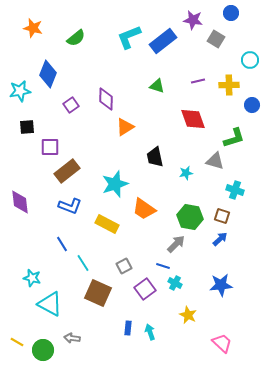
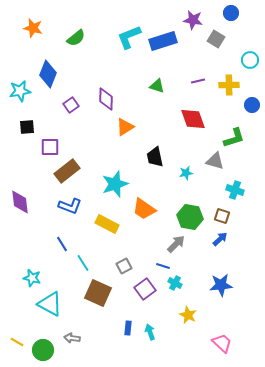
blue rectangle at (163, 41): rotated 20 degrees clockwise
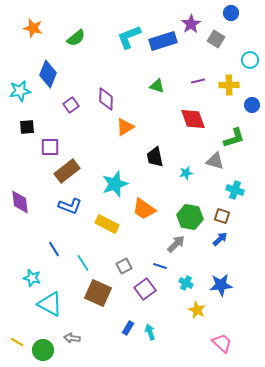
purple star at (193, 20): moved 2 px left, 4 px down; rotated 30 degrees clockwise
blue line at (62, 244): moved 8 px left, 5 px down
blue line at (163, 266): moved 3 px left
cyan cross at (175, 283): moved 11 px right
yellow star at (188, 315): moved 9 px right, 5 px up
blue rectangle at (128, 328): rotated 24 degrees clockwise
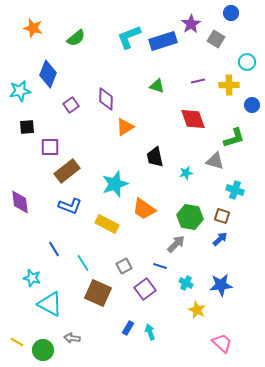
cyan circle at (250, 60): moved 3 px left, 2 px down
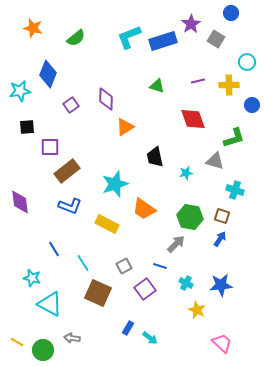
blue arrow at (220, 239): rotated 14 degrees counterclockwise
cyan arrow at (150, 332): moved 6 px down; rotated 147 degrees clockwise
